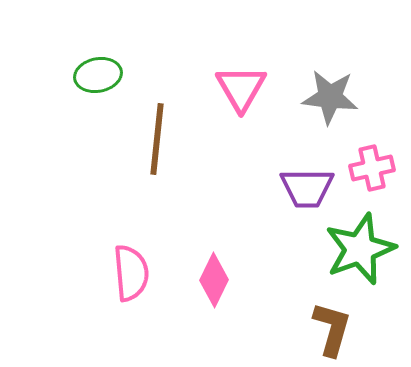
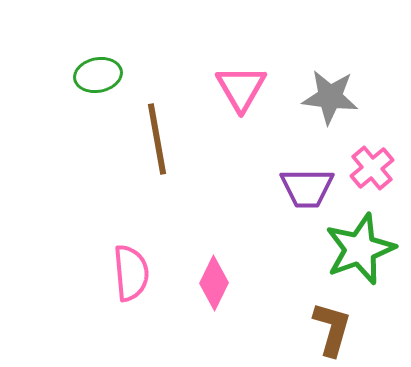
brown line: rotated 16 degrees counterclockwise
pink cross: rotated 27 degrees counterclockwise
pink diamond: moved 3 px down
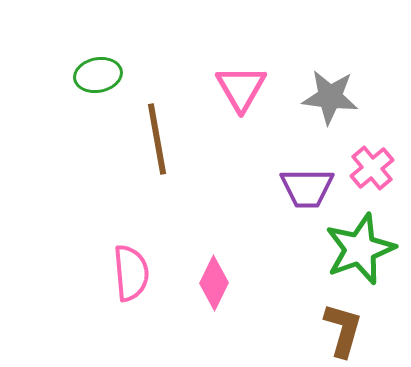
brown L-shape: moved 11 px right, 1 px down
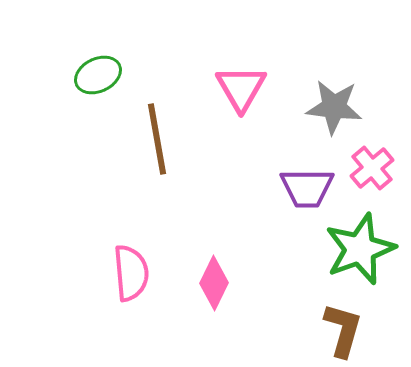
green ellipse: rotated 15 degrees counterclockwise
gray star: moved 4 px right, 10 px down
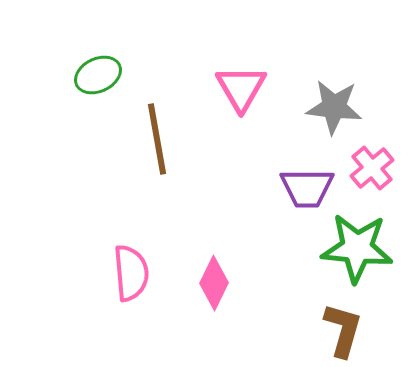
green star: moved 3 px left, 1 px up; rotated 26 degrees clockwise
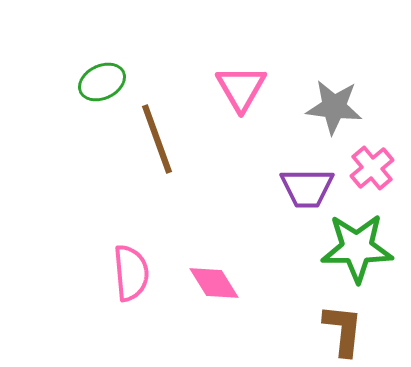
green ellipse: moved 4 px right, 7 px down
brown line: rotated 10 degrees counterclockwise
green star: rotated 6 degrees counterclockwise
pink diamond: rotated 58 degrees counterclockwise
brown L-shape: rotated 10 degrees counterclockwise
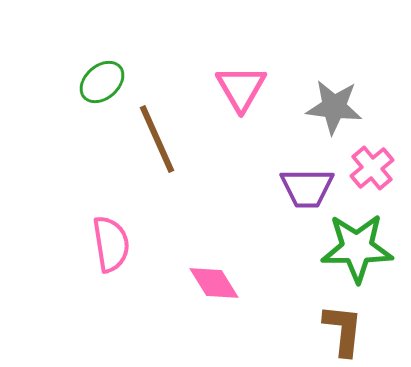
green ellipse: rotated 15 degrees counterclockwise
brown line: rotated 4 degrees counterclockwise
pink semicircle: moved 20 px left, 29 px up; rotated 4 degrees counterclockwise
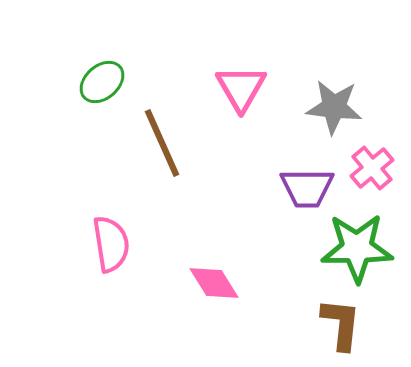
brown line: moved 5 px right, 4 px down
brown L-shape: moved 2 px left, 6 px up
